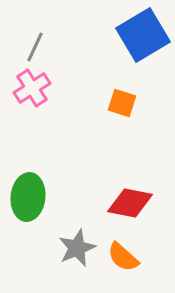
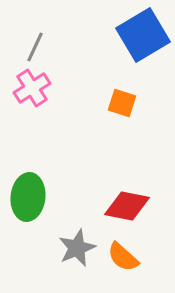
red diamond: moved 3 px left, 3 px down
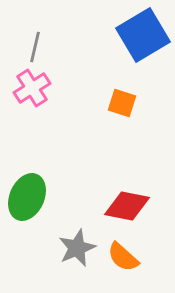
gray line: rotated 12 degrees counterclockwise
green ellipse: moved 1 px left; rotated 18 degrees clockwise
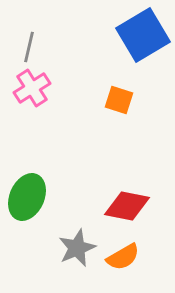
gray line: moved 6 px left
orange square: moved 3 px left, 3 px up
orange semicircle: rotated 72 degrees counterclockwise
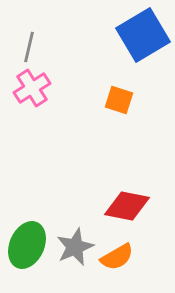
green ellipse: moved 48 px down
gray star: moved 2 px left, 1 px up
orange semicircle: moved 6 px left
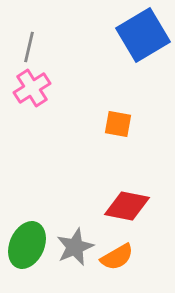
orange square: moved 1 px left, 24 px down; rotated 8 degrees counterclockwise
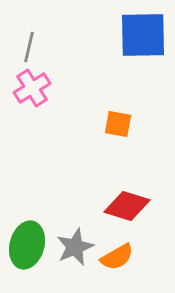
blue square: rotated 30 degrees clockwise
red diamond: rotated 6 degrees clockwise
green ellipse: rotated 9 degrees counterclockwise
